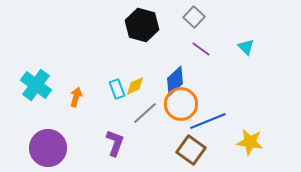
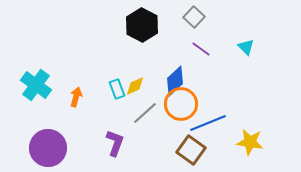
black hexagon: rotated 12 degrees clockwise
blue line: moved 2 px down
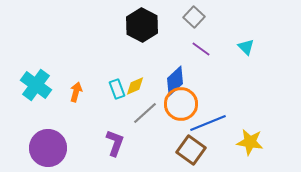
orange arrow: moved 5 px up
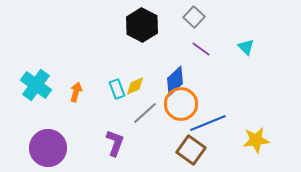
yellow star: moved 6 px right, 2 px up; rotated 16 degrees counterclockwise
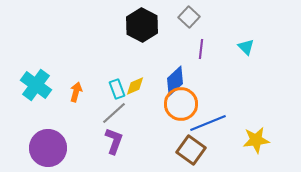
gray square: moved 5 px left
purple line: rotated 60 degrees clockwise
gray line: moved 31 px left
purple L-shape: moved 1 px left, 2 px up
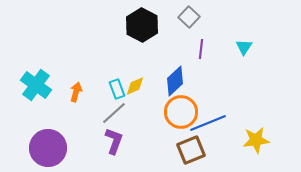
cyan triangle: moved 2 px left; rotated 18 degrees clockwise
orange circle: moved 8 px down
brown square: rotated 32 degrees clockwise
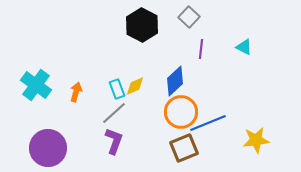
cyan triangle: rotated 36 degrees counterclockwise
brown square: moved 7 px left, 2 px up
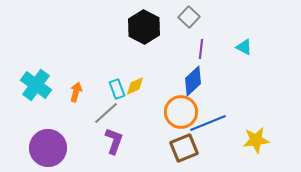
black hexagon: moved 2 px right, 2 px down
blue diamond: moved 18 px right
gray line: moved 8 px left
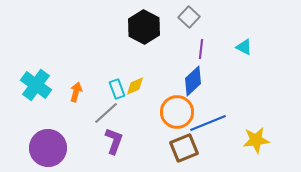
orange circle: moved 4 px left
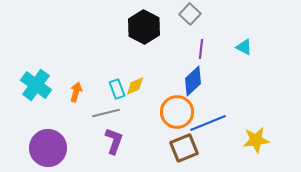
gray square: moved 1 px right, 3 px up
gray line: rotated 28 degrees clockwise
